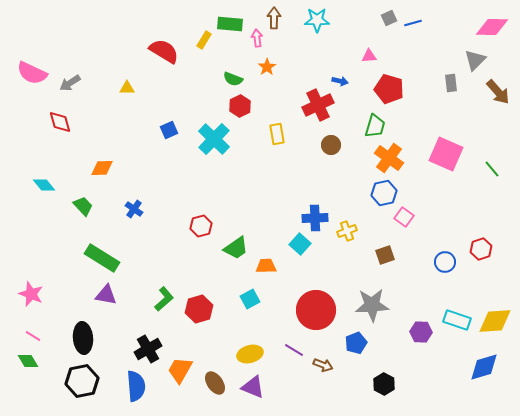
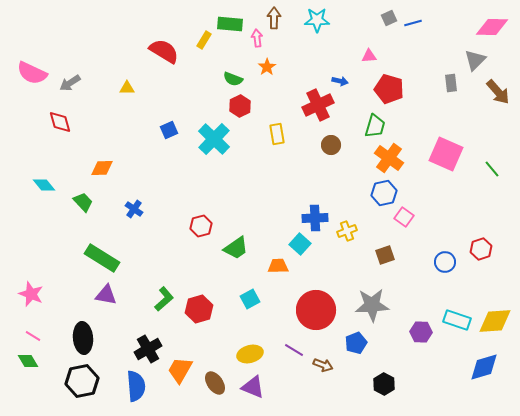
green trapezoid at (83, 206): moved 4 px up
orange trapezoid at (266, 266): moved 12 px right
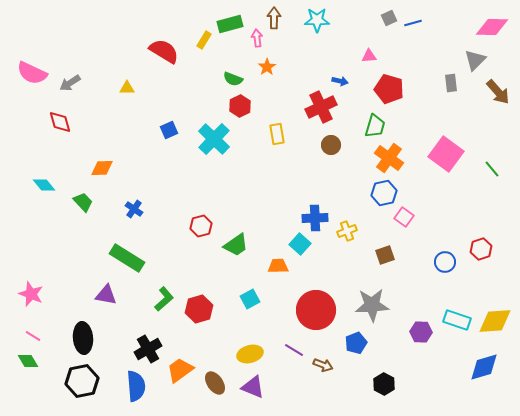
green rectangle at (230, 24): rotated 20 degrees counterclockwise
red cross at (318, 105): moved 3 px right, 2 px down
pink square at (446, 154): rotated 12 degrees clockwise
green trapezoid at (236, 248): moved 3 px up
green rectangle at (102, 258): moved 25 px right
orange trapezoid at (180, 370): rotated 24 degrees clockwise
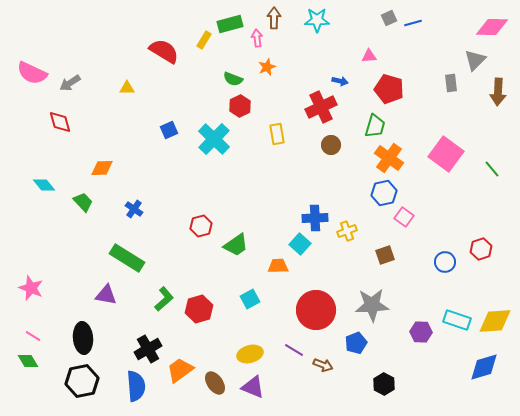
orange star at (267, 67): rotated 12 degrees clockwise
brown arrow at (498, 92): rotated 44 degrees clockwise
pink star at (31, 294): moved 6 px up
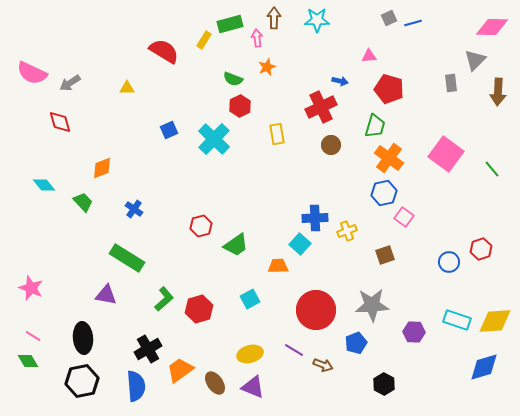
orange diamond at (102, 168): rotated 20 degrees counterclockwise
blue circle at (445, 262): moved 4 px right
purple hexagon at (421, 332): moved 7 px left
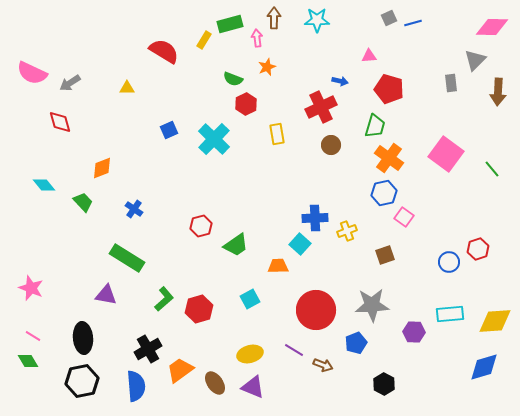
red hexagon at (240, 106): moved 6 px right, 2 px up
red hexagon at (481, 249): moved 3 px left
cyan rectangle at (457, 320): moved 7 px left, 6 px up; rotated 24 degrees counterclockwise
